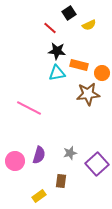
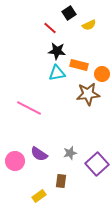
orange circle: moved 1 px down
purple semicircle: moved 1 px up; rotated 108 degrees clockwise
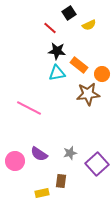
orange rectangle: rotated 24 degrees clockwise
yellow rectangle: moved 3 px right, 3 px up; rotated 24 degrees clockwise
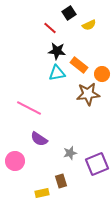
purple semicircle: moved 15 px up
purple square: rotated 20 degrees clockwise
brown rectangle: rotated 24 degrees counterclockwise
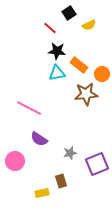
brown star: moved 2 px left
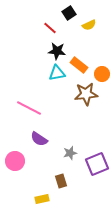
yellow rectangle: moved 6 px down
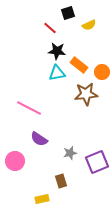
black square: moved 1 px left; rotated 16 degrees clockwise
orange circle: moved 2 px up
purple square: moved 2 px up
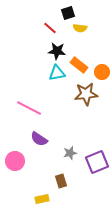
yellow semicircle: moved 9 px left, 3 px down; rotated 32 degrees clockwise
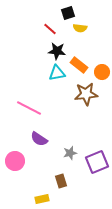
red line: moved 1 px down
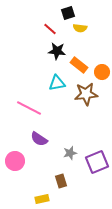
cyan triangle: moved 10 px down
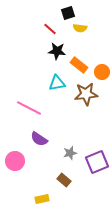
brown rectangle: moved 3 px right, 1 px up; rotated 32 degrees counterclockwise
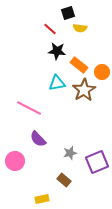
brown star: moved 2 px left, 4 px up; rotated 25 degrees counterclockwise
purple semicircle: moved 1 px left; rotated 12 degrees clockwise
